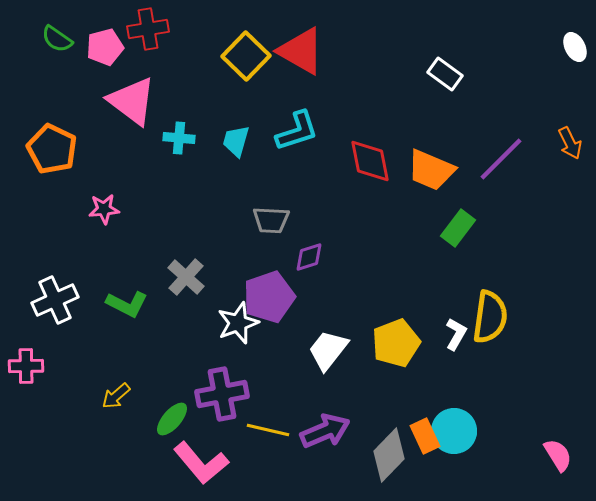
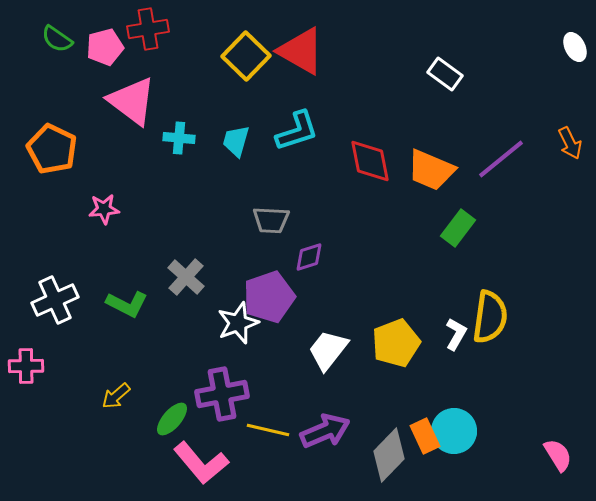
purple line: rotated 6 degrees clockwise
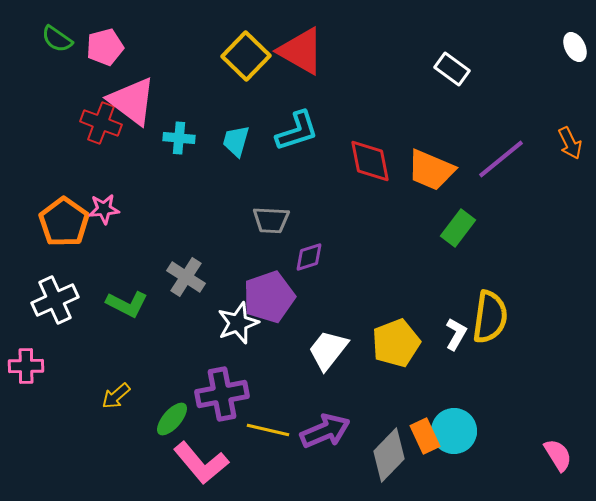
red cross: moved 47 px left, 94 px down; rotated 30 degrees clockwise
white rectangle: moved 7 px right, 5 px up
orange pentagon: moved 12 px right, 73 px down; rotated 9 degrees clockwise
gray cross: rotated 9 degrees counterclockwise
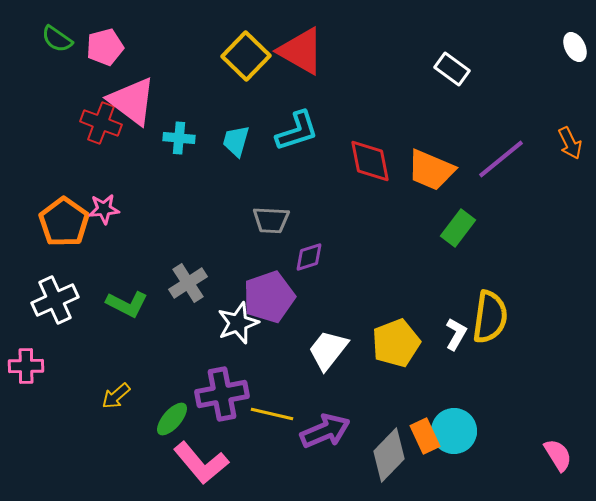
gray cross: moved 2 px right, 6 px down; rotated 24 degrees clockwise
yellow line: moved 4 px right, 16 px up
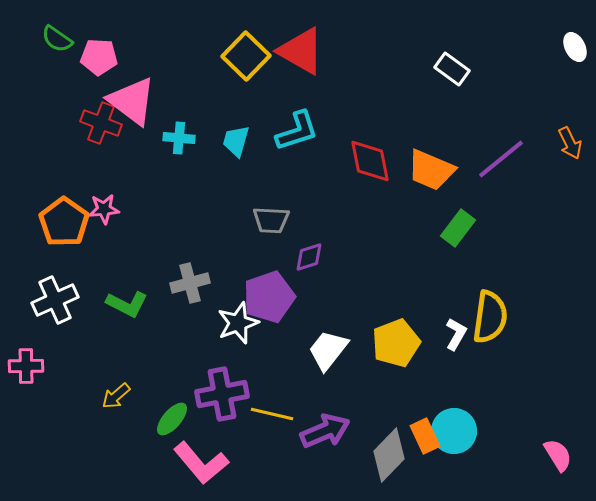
pink pentagon: moved 6 px left, 10 px down; rotated 18 degrees clockwise
gray cross: moved 2 px right; rotated 18 degrees clockwise
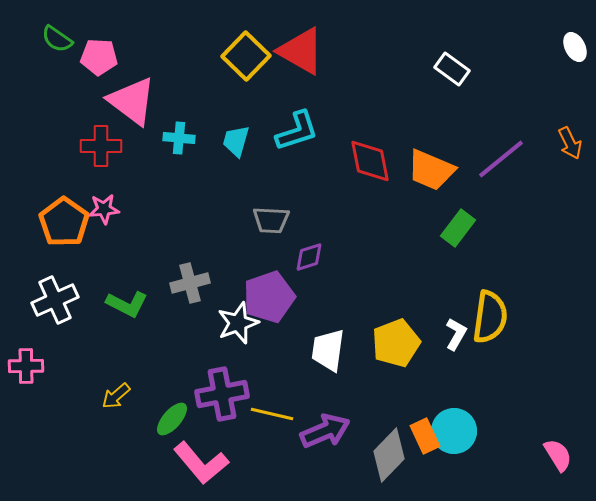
red cross: moved 23 px down; rotated 21 degrees counterclockwise
white trapezoid: rotated 30 degrees counterclockwise
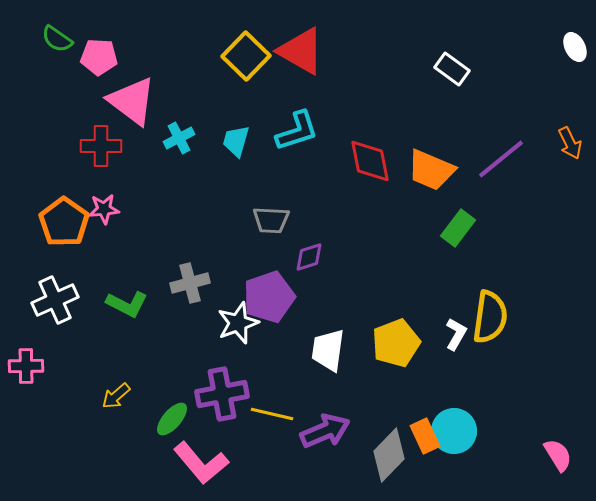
cyan cross: rotated 32 degrees counterclockwise
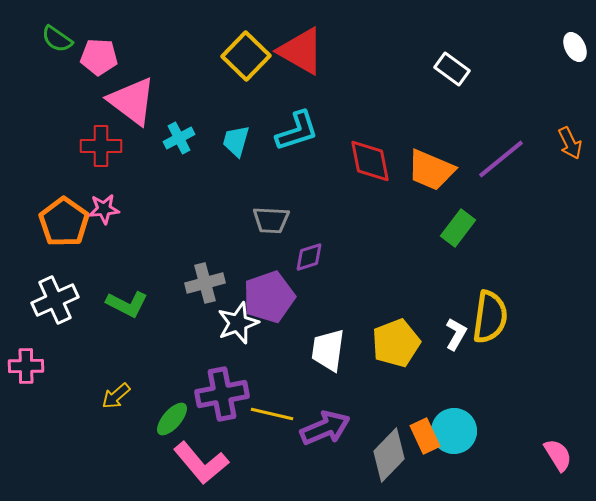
gray cross: moved 15 px right
purple arrow: moved 3 px up
